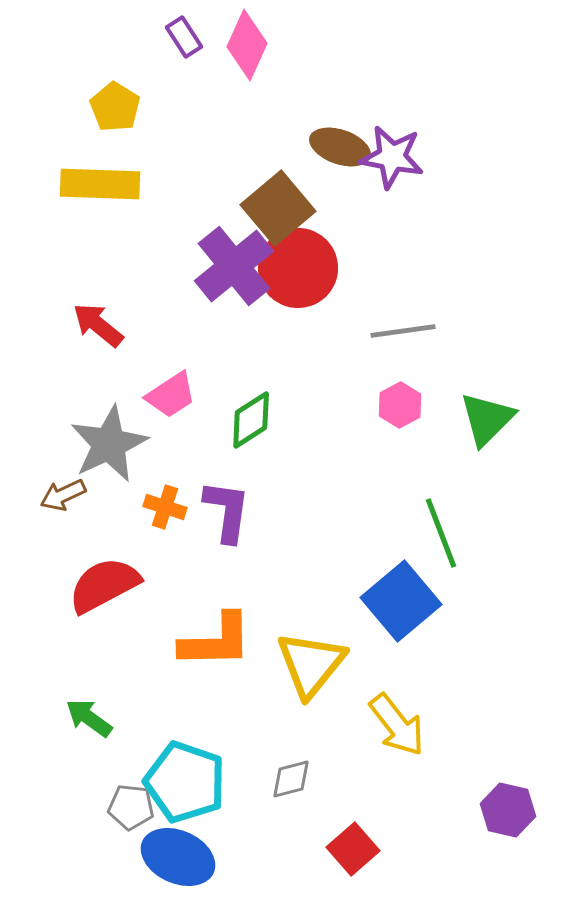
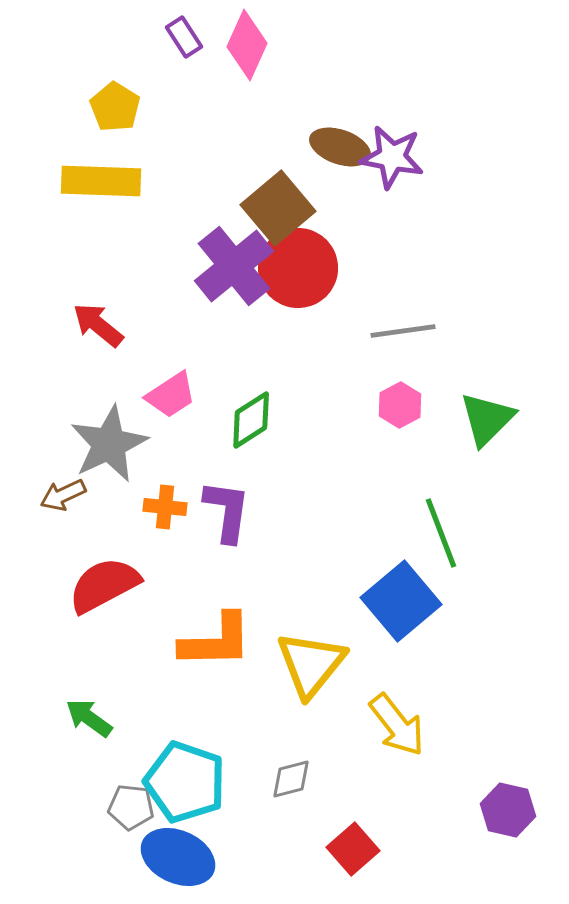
yellow rectangle: moved 1 px right, 3 px up
orange cross: rotated 12 degrees counterclockwise
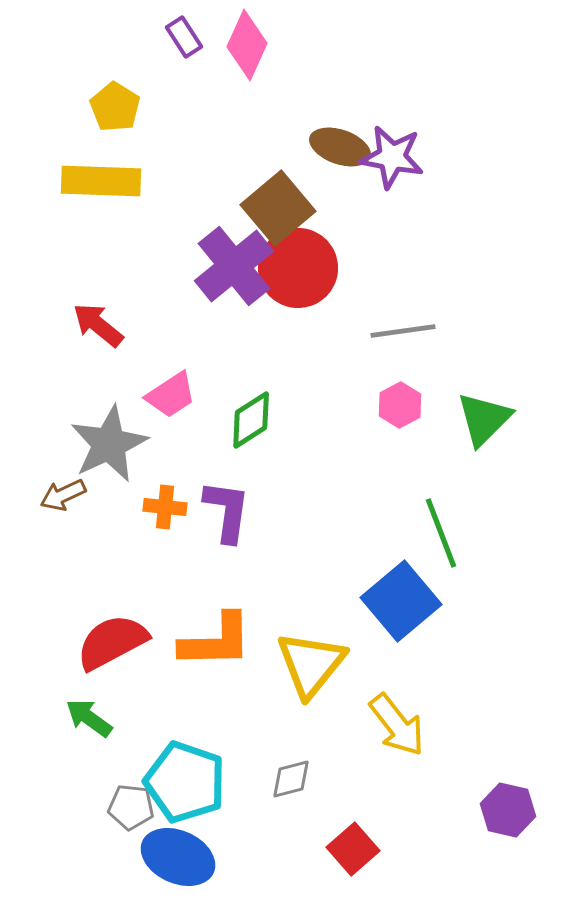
green triangle: moved 3 px left
red semicircle: moved 8 px right, 57 px down
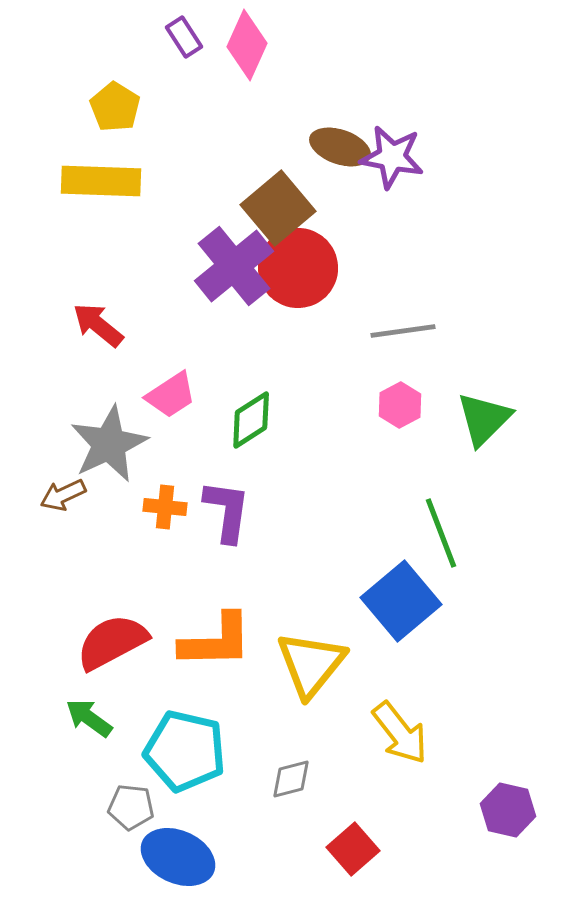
yellow arrow: moved 3 px right, 8 px down
cyan pentagon: moved 31 px up; rotated 6 degrees counterclockwise
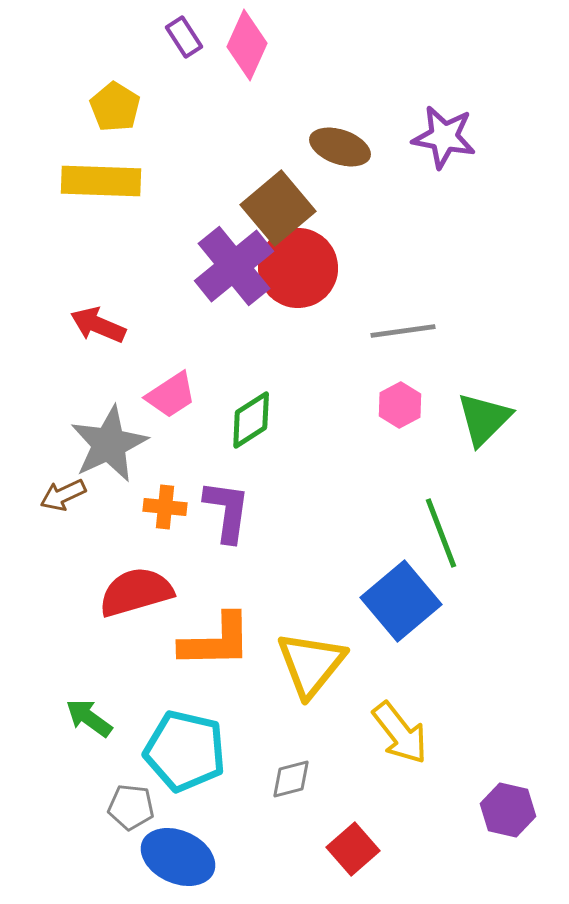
purple star: moved 52 px right, 20 px up
red arrow: rotated 16 degrees counterclockwise
red semicircle: moved 24 px right, 50 px up; rotated 12 degrees clockwise
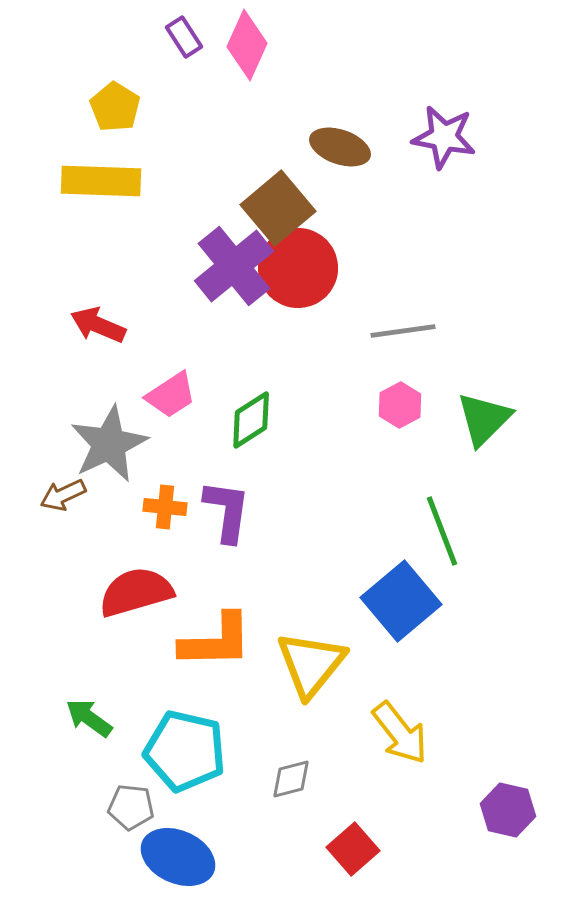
green line: moved 1 px right, 2 px up
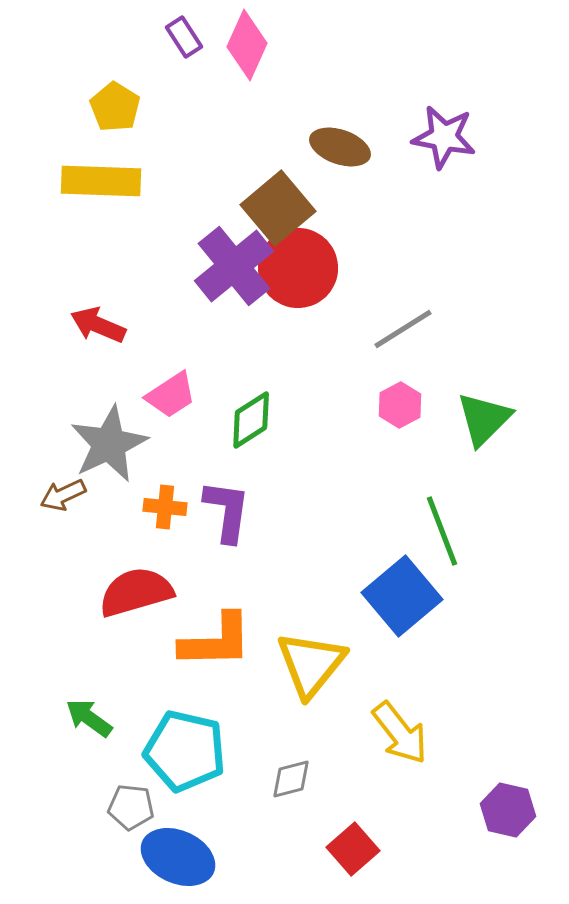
gray line: moved 2 px up; rotated 24 degrees counterclockwise
blue square: moved 1 px right, 5 px up
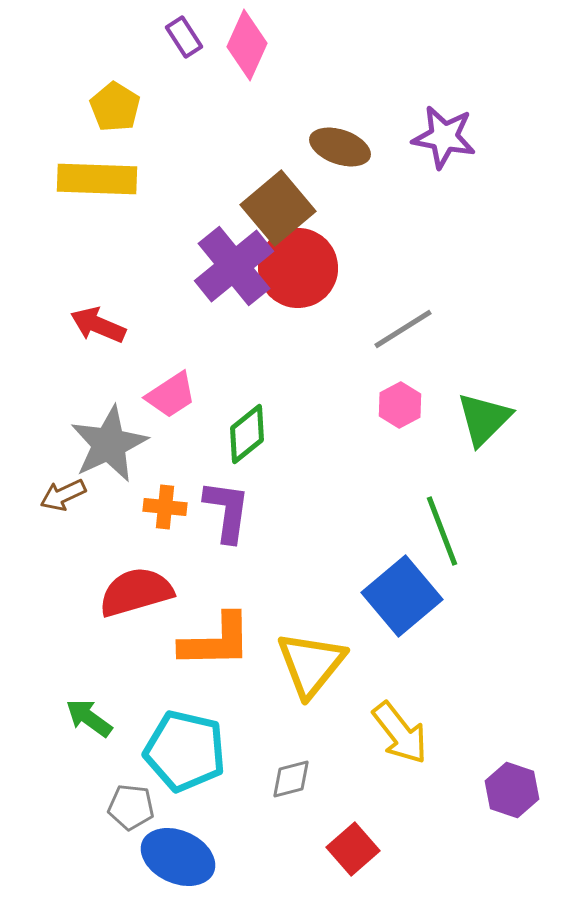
yellow rectangle: moved 4 px left, 2 px up
green diamond: moved 4 px left, 14 px down; rotated 6 degrees counterclockwise
purple hexagon: moved 4 px right, 20 px up; rotated 6 degrees clockwise
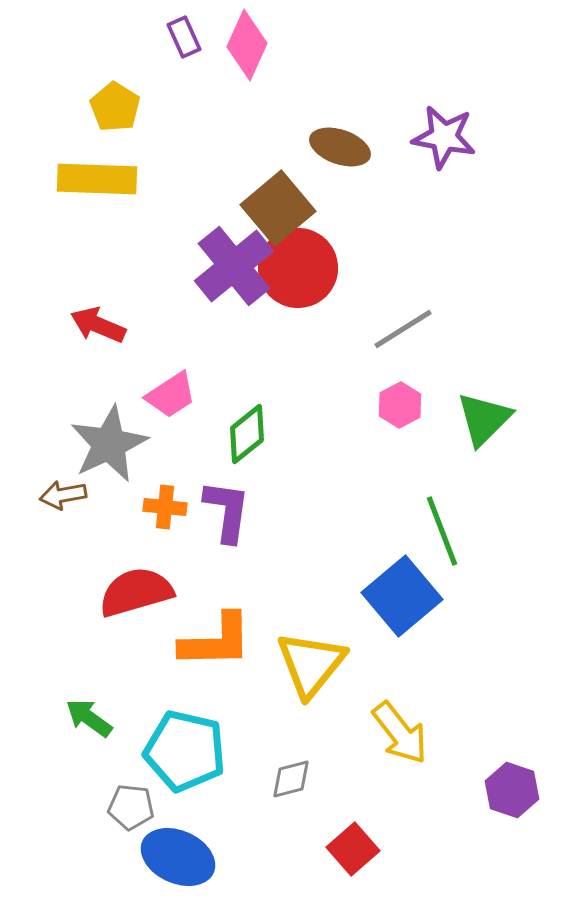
purple rectangle: rotated 9 degrees clockwise
brown arrow: rotated 15 degrees clockwise
